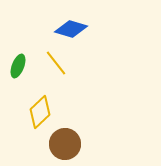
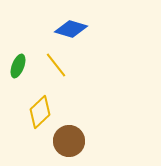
yellow line: moved 2 px down
brown circle: moved 4 px right, 3 px up
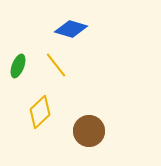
brown circle: moved 20 px right, 10 px up
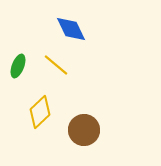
blue diamond: rotated 48 degrees clockwise
yellow line: rotated 12 degrees counterclockwise
brown circle: moved 5 px left, 1 px up
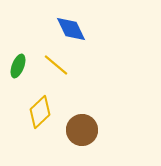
brown circle: moved 2 px left
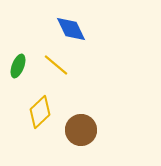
brown circle: moved 1 px left
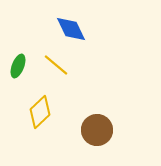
brown circle: moved 16 px right
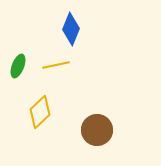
blue diamond: rotated 48 degrees clockwise
yellow line: rotated 52 degrees counterclockwise
